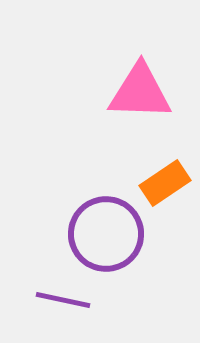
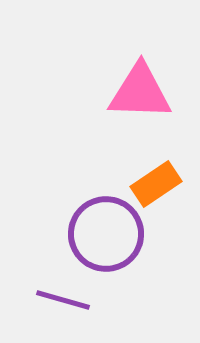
orange rectangle: moved 9 px left, 1 px down
purple line: rotated 4 degrees clockwise
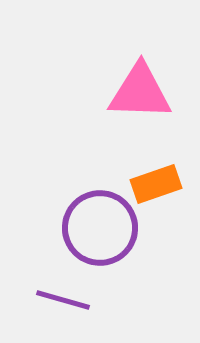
orange rectangle: rotated 15 degrees clockwise
purple circle: moved 6 px left, 6 px up
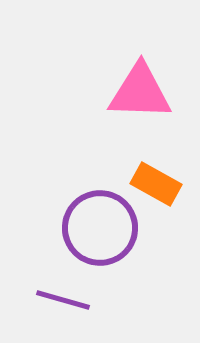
orange rectangle: rotated 48 degrees clockwise
